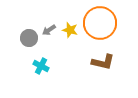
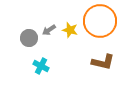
orange circle: moved 2 px up
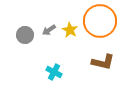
yellow star: rotated 14 degrees clockwise
gray circle: moved 4 px left, 3 px up
cyan cross: moved 13 px right, 6 px down
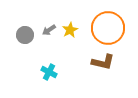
orange circle: moved 8 px right, 7 px down
yellow star: rotated 14 degrees clockwise
cyan cross: moved 5 px left
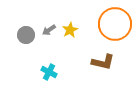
orange circle: moved 7 px right, 4 px up
gray circle: moved 1 px right
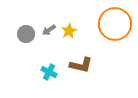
yellow star: moved 1 px left, 1 px down
gray circle: moved 1 px up
brown L-shape: moved 22 px left, 3 px down
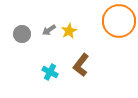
orange circle: moved 4 px right, 3 px up
gray circle: moved 4 px left
brown L-shape: rotated 115 degrees clockwise
cyan cross: moved 1 px right
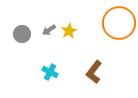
orange circle: moved 2 px down
brown L-shape: moved 13 px right, 7 px down
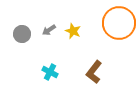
yellow star: moved 4 px right; rotated 21 degrees counterclockwise
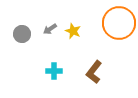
gray arrow: moved 1 px right, 1 px up
cyan cross: moved 4 px right, 1 px up; rotated 28 degrees counterclockwise
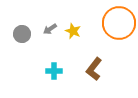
brown L-shape: moved 3 px up
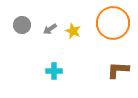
orange circle: moved 6 px left
gray circle: moved 9 px up
brown L-shape: moved 24 px right, 1 px down; rotated 55 degrees clockwise
